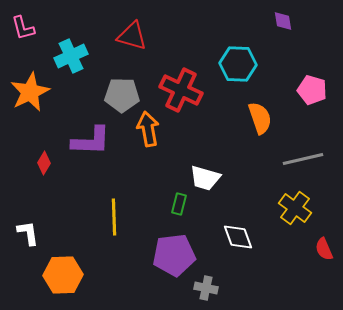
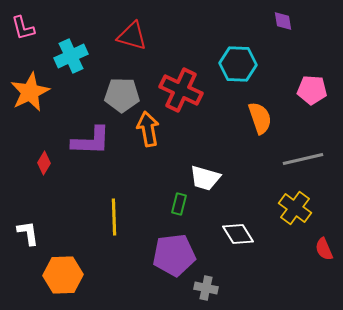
pink pentagon: rotated 12 degrees counterclockwise
white diamond: moved 3 px up; rotated 12 degrees counterclockwise
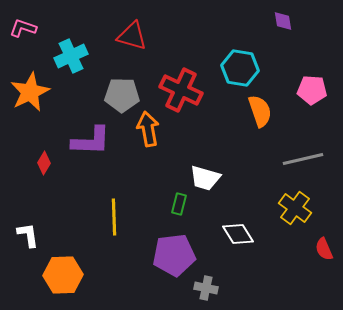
pink L-shape: rotated 124 degrees clockwise
cyan hexagon: moved 2 px right, 4 px down; rotated 6 degrees clockwise
orange semicircle: moved 7 px up
white L-shape: moved 2 px down
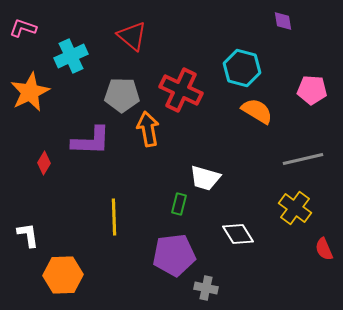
red triangle: rotated 24 degrees clockwise
cyan hexagon: moved 2 px right; rotated 6 degrees clockwise
orange semicircle: moved 3 px left; rotated 40 degrees counterclockwise
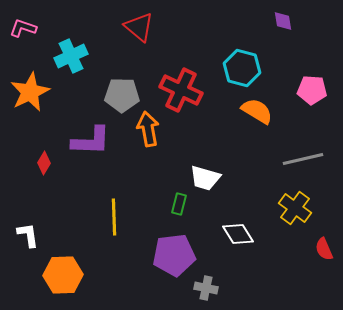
red triangle: moved 7 px right, 9 px up
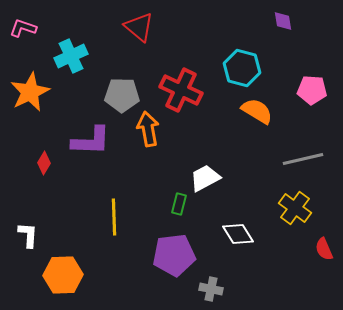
white trapezoid: rotated 136 degrees clockwise
white L-shape: rotated 12 degrees clockwise
gray cross: moved 5 px right, 1 px down
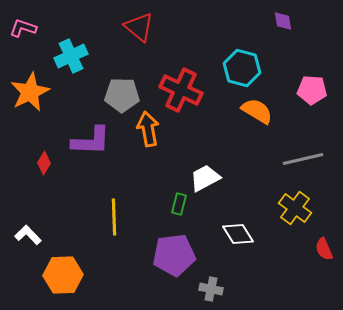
white L-shape: rotated 48 degrees counterclockwise
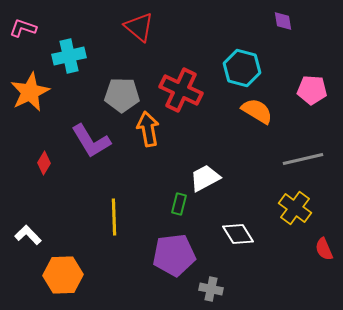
cyan cross: moved 2 px left; rotated 12 degrees clockwise
purple L-shape: rotated 57 degrees clockwise
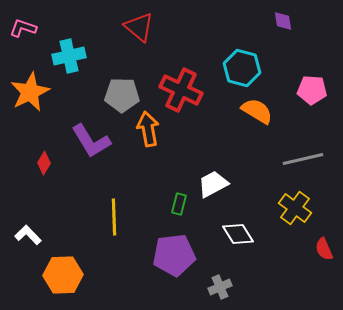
white trapezoid: moved 8 px right, 6 px down
gray cross: moved 9 px right, 2 px up; rotated 35 degrees counterclockwise
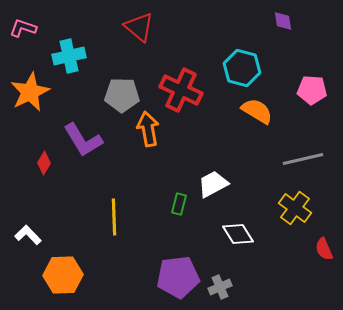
purple L-shape: moved 8 px left, 1 px up
purple pentagon: moved 4 px right, 22 px down
